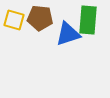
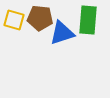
blue triangle: moved 6 px left, 1 px up
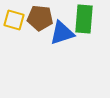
green rectangle: moved 4 px left, 1 px up
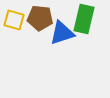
green rectangle: rotated 8 degrees clockwise
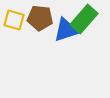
green rectangle: rotated 28 degrees clockwise
blue triangle: moved 4 px right, 3 px up
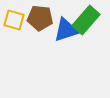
green rectangle: moved 2 px right, 1 px down
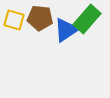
green rectangle: moved 1 px right, 1 px up
blue triangle: rotated 16 degrees counterclockwise
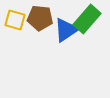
yellow square: moved 1 px right
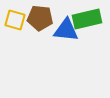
green rectangle: rotated 36 degrees clockwise
blue triangle: rotated 40 degrees clockwise
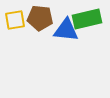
yellow square: rotated 25 degrees counterclockwise
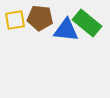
green rectangle: moved 4 px down; rotated 52 degrees clockwise
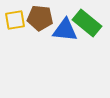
blue triangle: moved 1 px left
